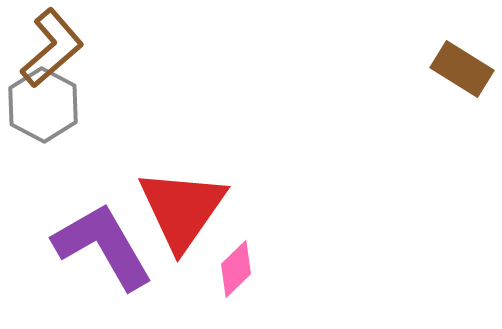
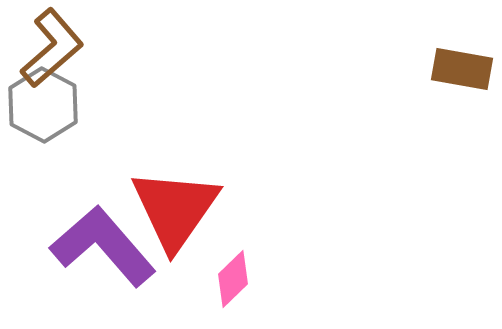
brown rectangle: rotated 22 degrees counterclockwise
red triangle: moved 7 px left
purple L-shape: rotated 11 degrees counterclockwise
pink diamond: moved 3 px left, 10 px down
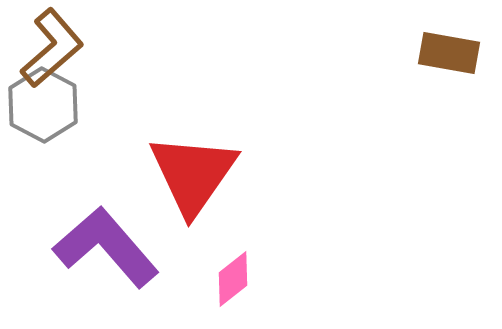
brown rectangle: moved 13 px left, 16 px up
red triangle: moved 18 px right, 35 px up
purple L-shape: moved 3 px right, 1 px down
pink diamond: rotated 6 degrees clockwise
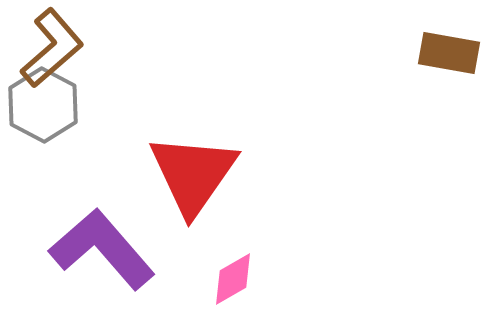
purple L-shape: moved 4 px left, 2 px down
pink diamond: rotated 8 degrees clockwise
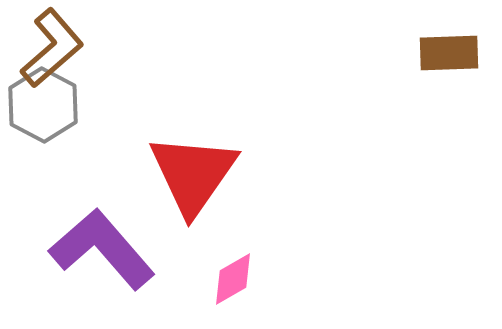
brown rectangle: rotated 12 degrees counterclockwise
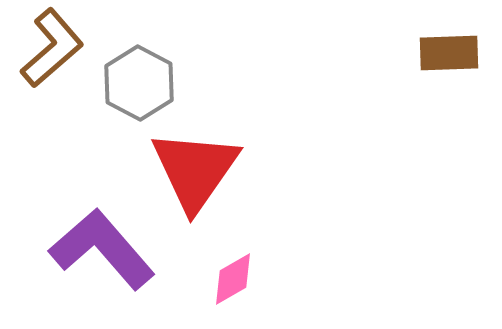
gray hexagon: moved 96 px right, 22 px up
red triangle: moved 2 px right, 4 px up
